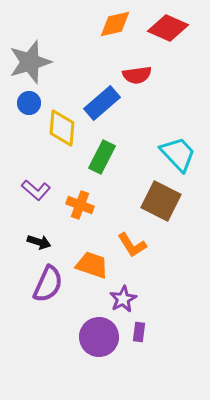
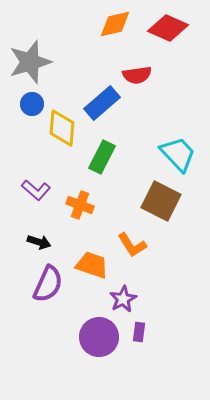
blue circle: moved 3 px right, 1 px down
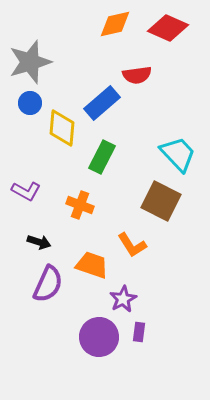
blue circle: moved 2 px left, 1 px up
purple L-shape: moved 10 px left, 1 px down; rotated 12 degrees counterclockwise
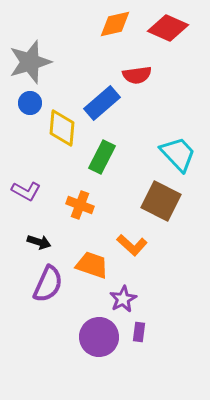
orange L-shape: rotated 16 degrees counterclockwise
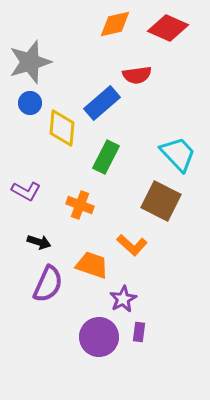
green rectangle: moved 4 px right
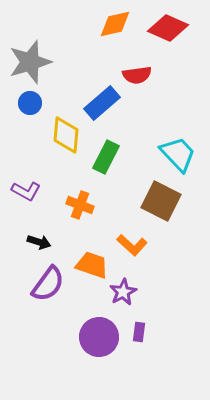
yellow diamond: moved 4 px right, 7 px down
purple semicircle: rotated 12 degrees clockwise
purple star: moved 7 px up
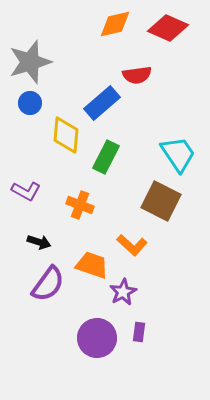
cyan trapezoid: rotated 9 degrees clockwise
purple circle: moved 2 px left, 1 px down
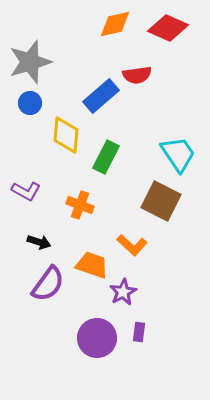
blue rectangle: moved 1 px left, 7 px up
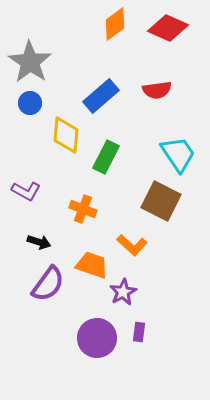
orange diamond: rotated 24 degrees counterclockwise
gray star: rotated 21 degrees counterclockwise
red semicircle: moved 20 px right, 15 px down
orange cross: moved 3 px right, 4 px down
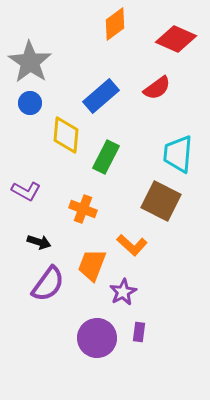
red diamond: moved 8 px right, 11 px down
red semicircle: moved 2 px up; rotated 28 degrees counterclockwise
cyan trapezoid: rotated 141 degrees counterclockwise
orange trapezoid: rotated 88 degrees counterclockwise
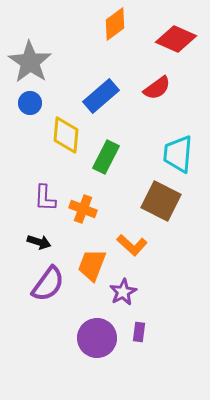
purple L-shape: moved 19 px right, 7 px down; rotated 64 degrees clockwise
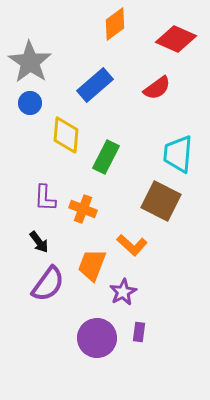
blue rectangle: moved 6 px left, 11 px up
black arrow: rotated 35 degrees clockwise
